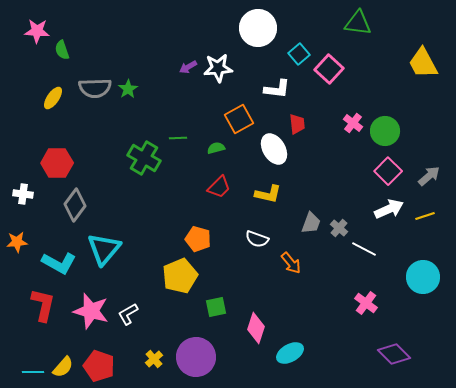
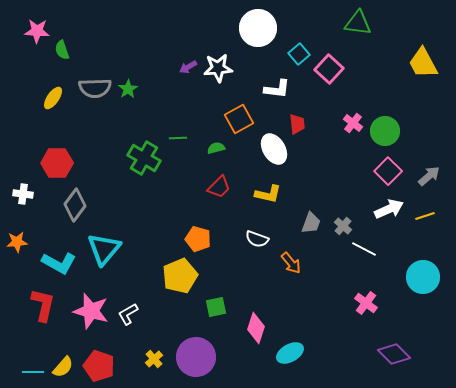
gray cross at (339, 228): moved 4 px right, 2 px up
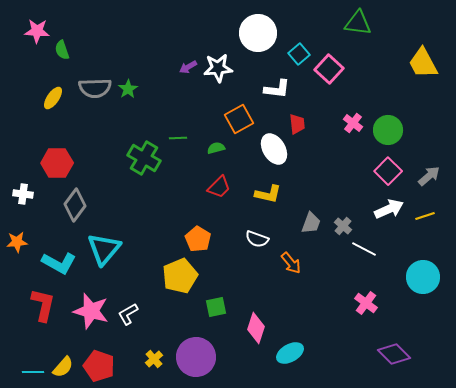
white circle at (258, 28): moved 5 px down
green circle at (385, 131): moved 3 px right, 1 px up
orange pentagon at (198, 239): rotated 15 degrees clockwise
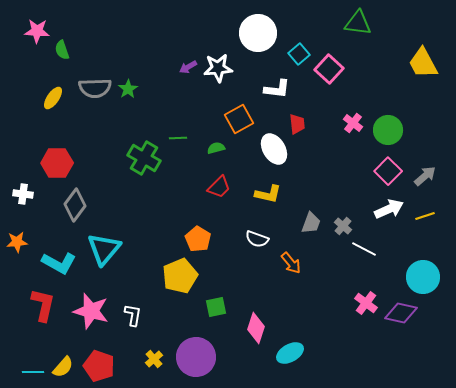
gray arrow at (429, 176): moved 4 px left
white L-shape at (128, 314): moved 5 px right, 1 px down; rotated 130 degrees clockwise
purple diamond at (394, 354): moved 7 px right, 41 px up; rotated 32 degrees counterclockwise
